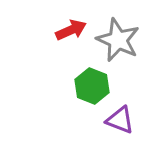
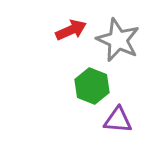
purple triangle: moved 2 px left; rotated 16 degrees counterclockwise
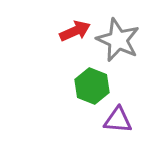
red arrow: moved 4 px right, 1 px down
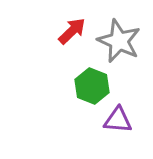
red arrow: moved 3 px left; rotated 20 degrees counterclockwise
gray star: moved 1 px right, 1 px down
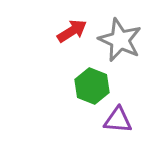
red arrow: rotated 12 degrees clockwise
gray star: moved 1 px right, 1 px up
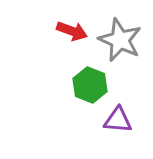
red arrow: rotated 52 degrees clockwise
green hexagon: moved 2 px left, 1 px up
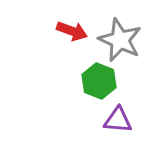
green hexagon: moved 9 px right, 4 px up
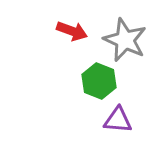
gray star: moved 5 px right
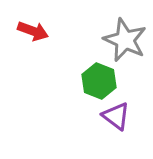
red arrow: moved 39 px left
purple triangle: moved 2 px left, 4 px up; rotated 32 degrees clockwise
